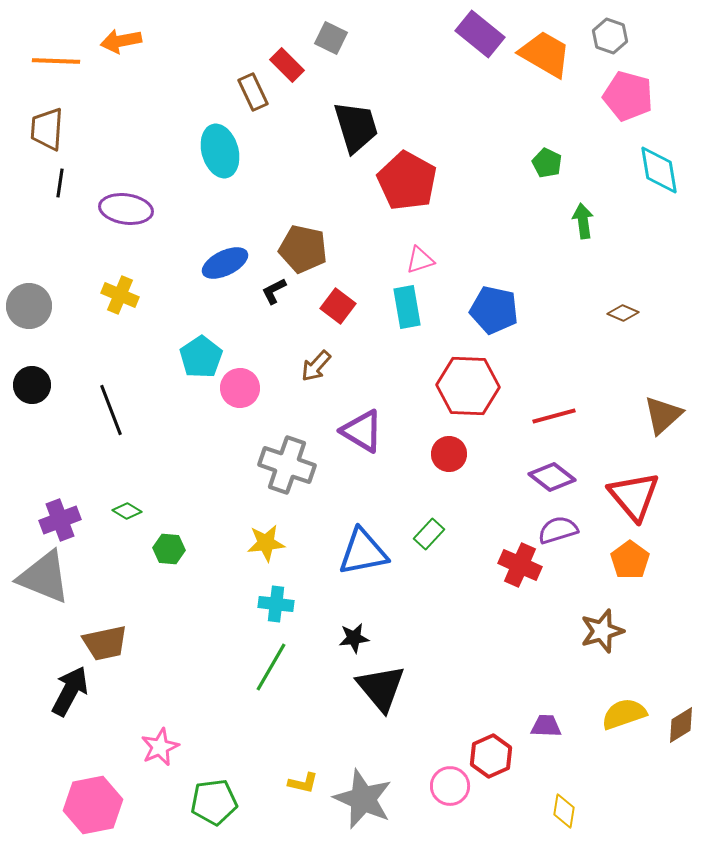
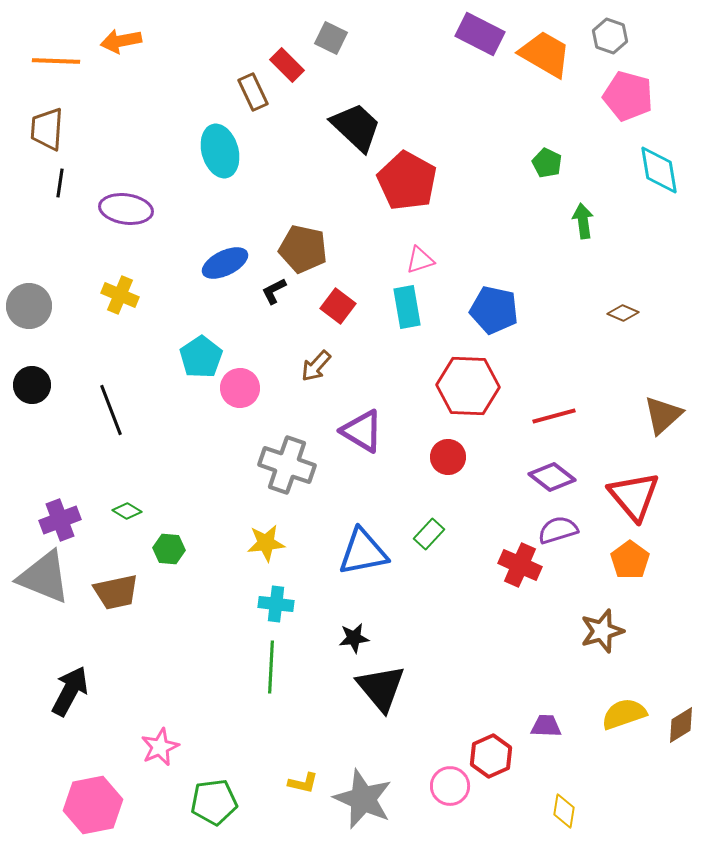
purple rectangle at (480, 34): rotated 12 degrees counterclockwise
black trapezoid at (356, 127): rotated 30 degrees counterclockwise
red circle at (449, 454): moved 1 px left, 3 px down
brown trapezoid at (105, 643): moved 11 px right, 51 px up
green line at (271, 667): rotated 27 degrees counterclockwise
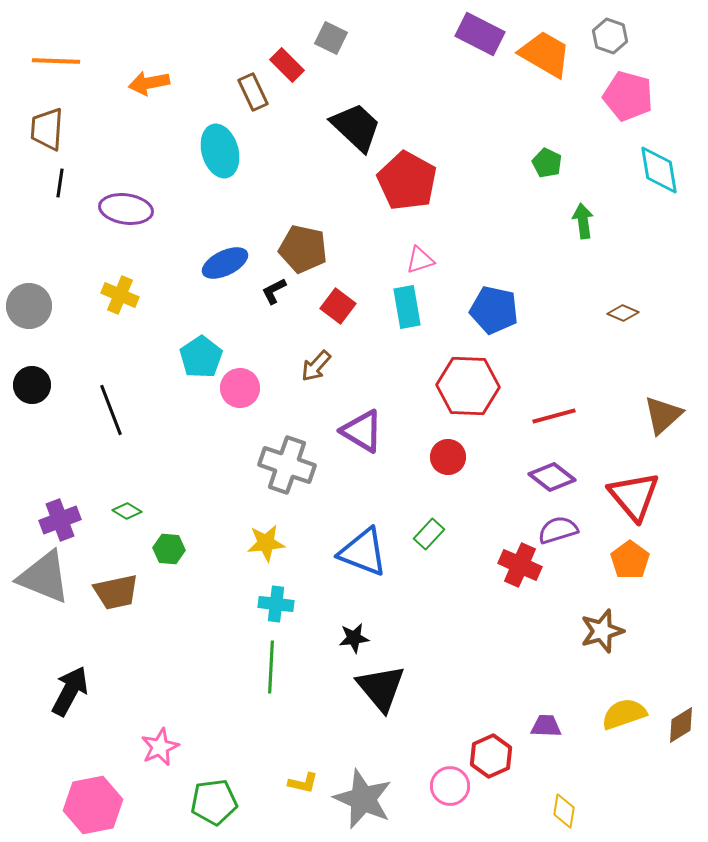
orange arrow at (121, 41): moved 28 px right, 42 px down
blue triangle at (363, 552): rotated 32 degrees clockwise
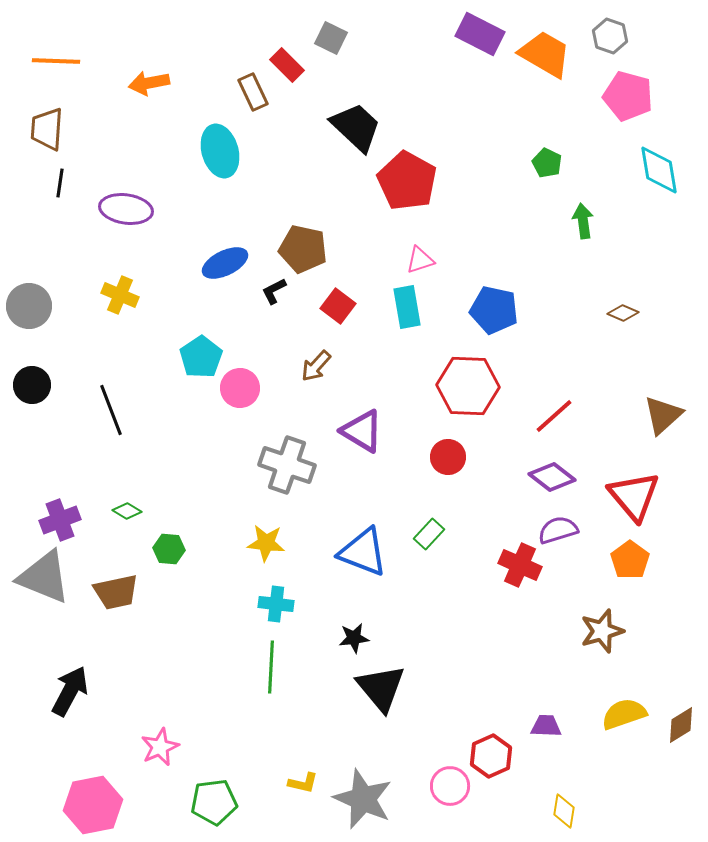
red line at (554, 416): rotated 27 degrees counterclockwise
yellow star at (266, 543): rotated 12 degrees clockwise
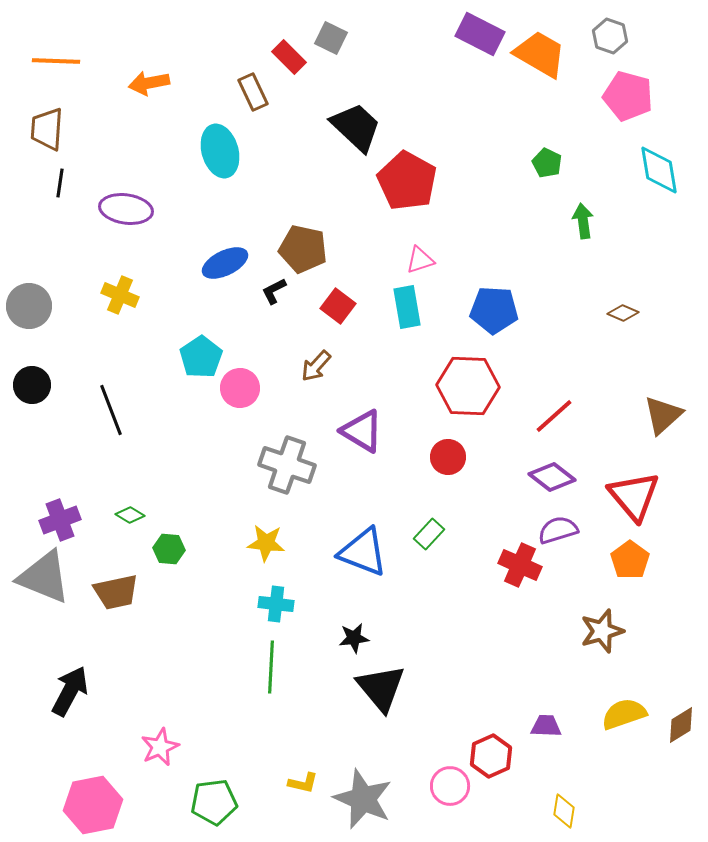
orange trapezoid at (545, 54): moved 5 px left
red rectangle at (287, 65): moved 2 px right, 8 px up
blue pentagon at (494, 310): rotated 9 degrees counterclockwise
green diamond at (127, 511): moved 3 px right, 4 px down
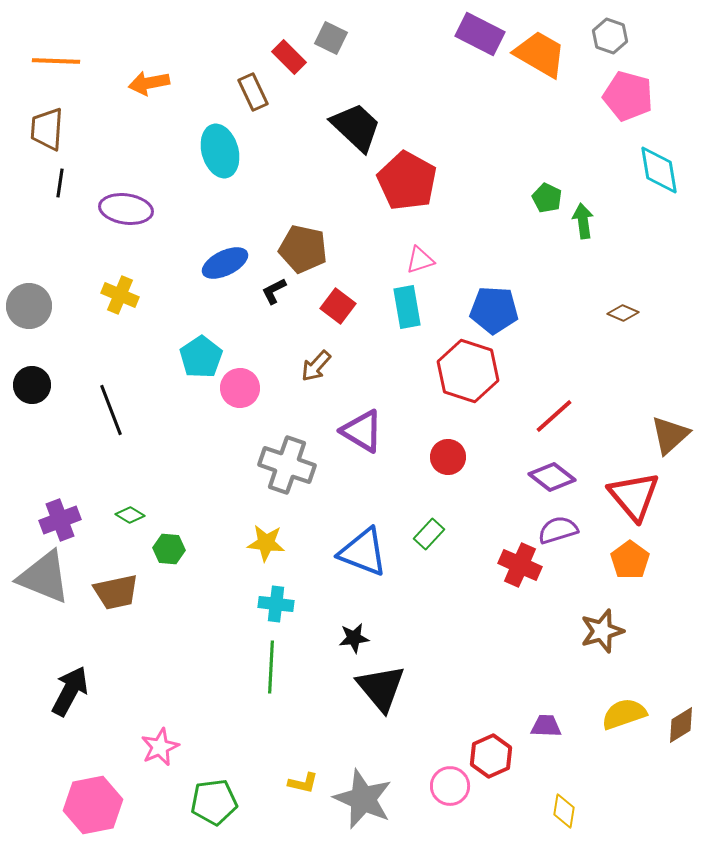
green pentagon at (547, 163): moved 35 px down
red hexagon at (468, 386): moved 15 px up; rotated 16 degrees clockwise
brown triangle at (663, 415): moved 7 px right, 20 px down
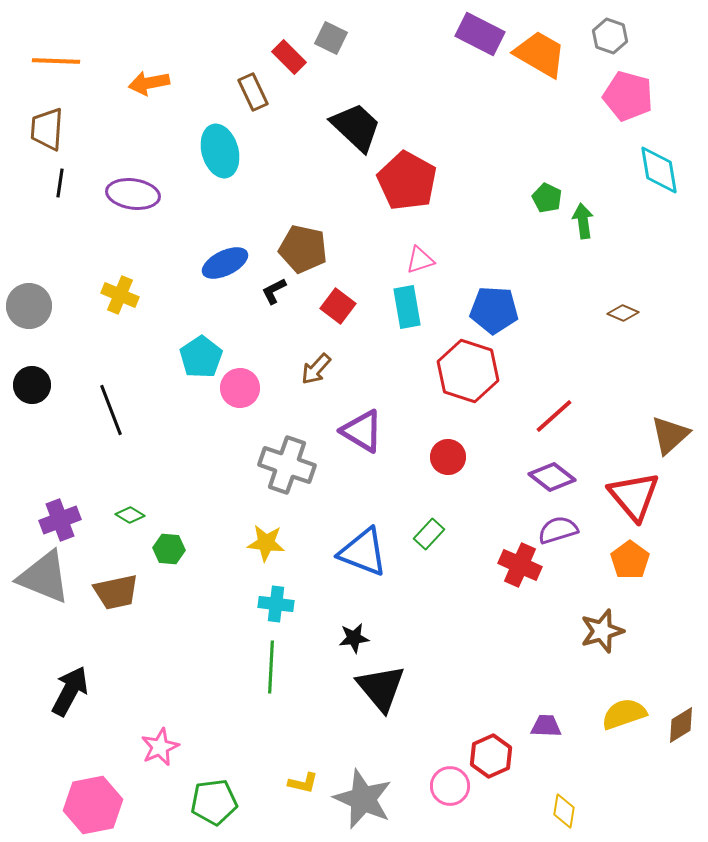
purple ellipse at (126, 209): moved 7 px right, 15 px up
brown arrow at (316, 366): moved 3 px down
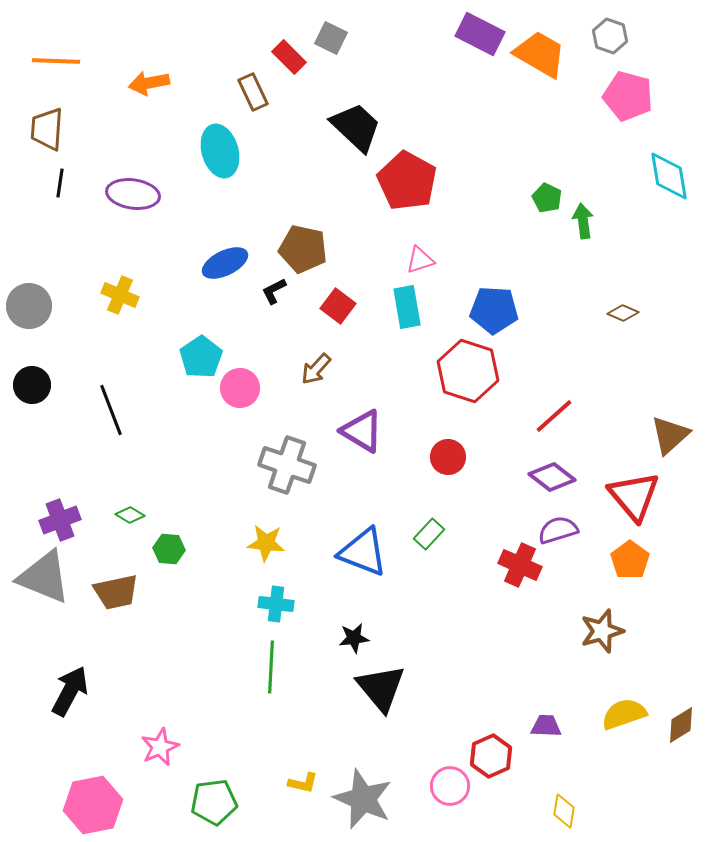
cyan diamond at (659, 170): moved 10 px right, 6 px down
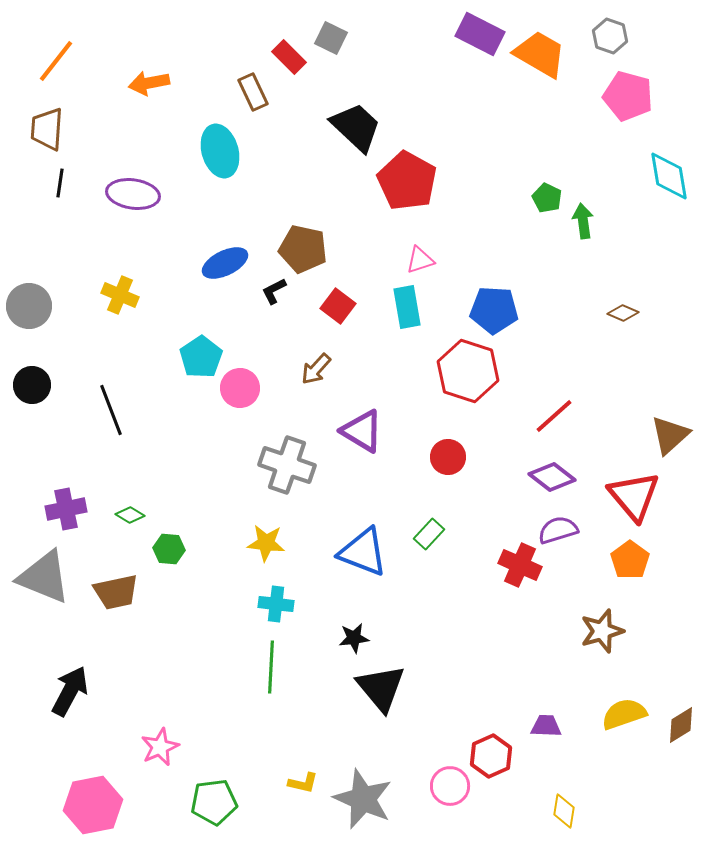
orange line at (56, 61): rotated 54 degrees counterclockwise
purple cross at (60, 520): moved 6 px right, 11 px up; rotated 9 degrees clockwise
